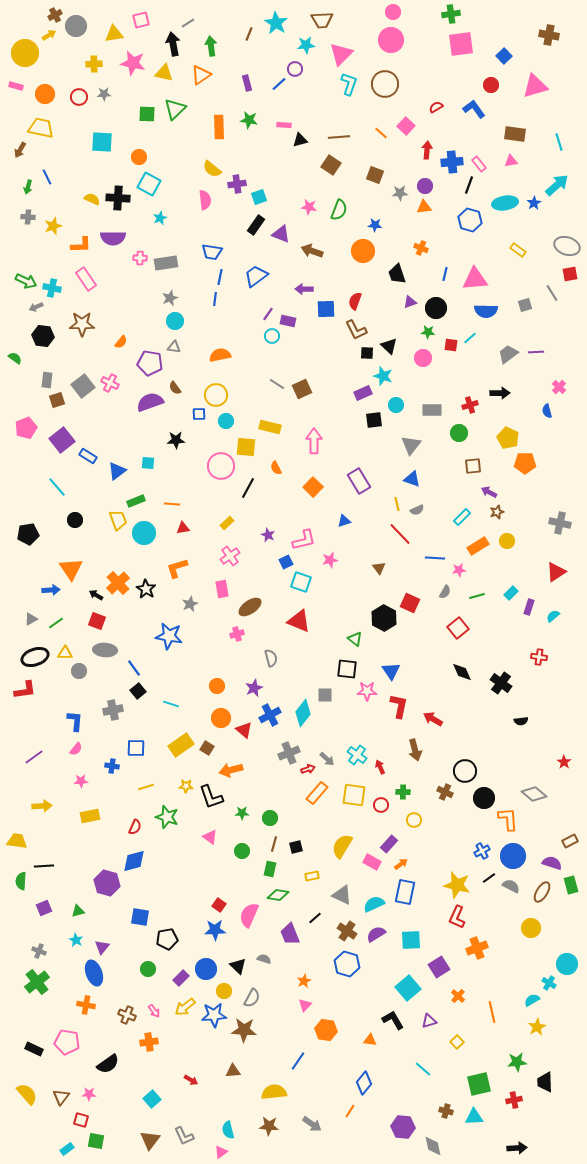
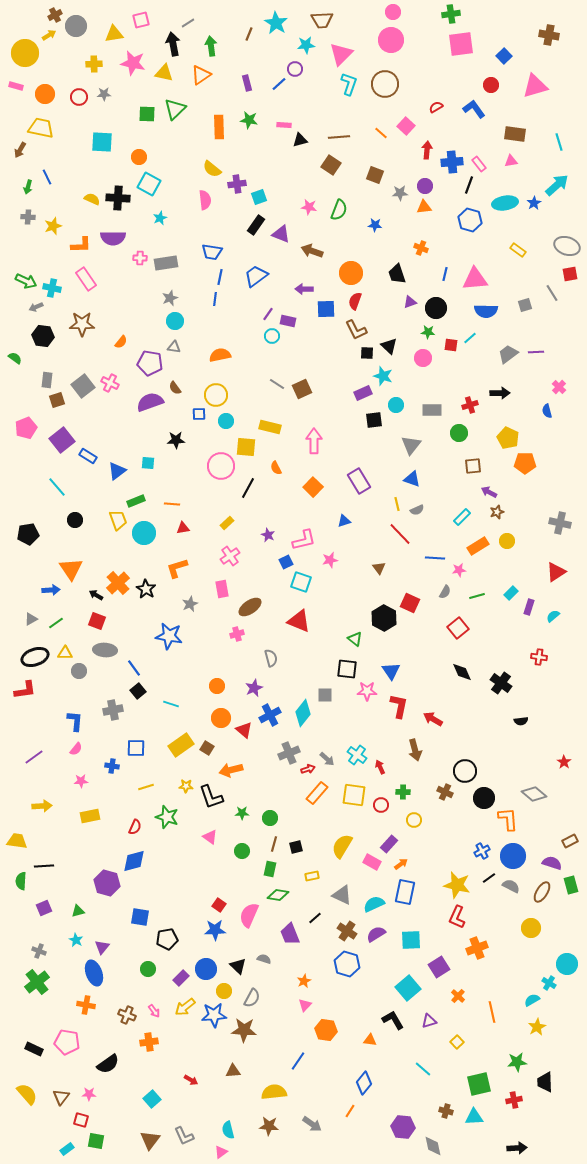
orange circle at (363, 251): moved 12 px left, 22 px down
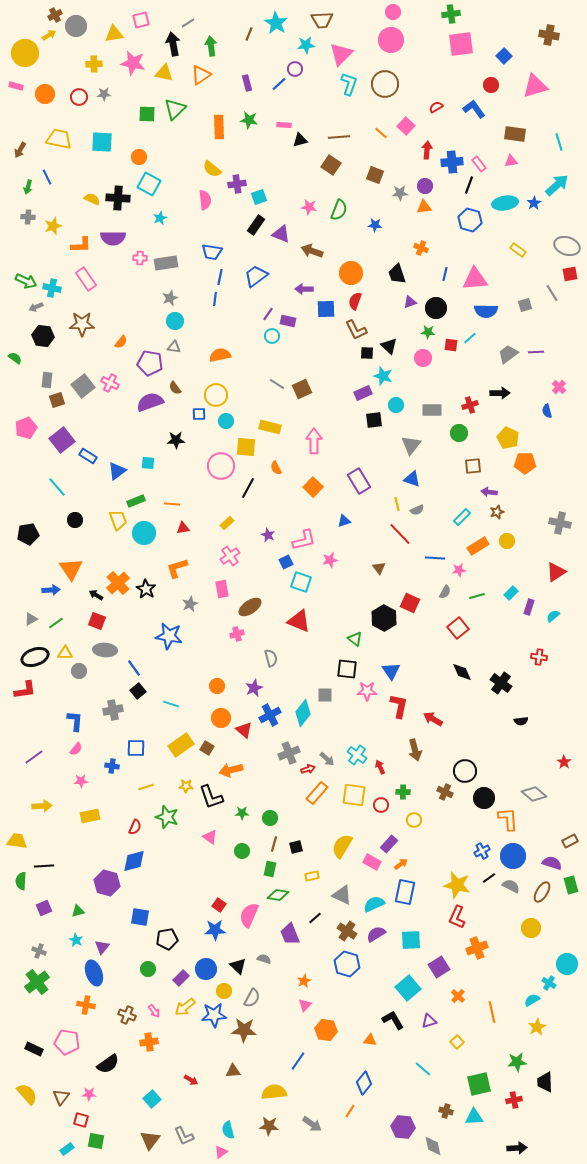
yellow trapezoid at (41, 128): moved 18 px right, 11 px down
purple arrow at (489, 492): rotated 21 degrees counterclockwise
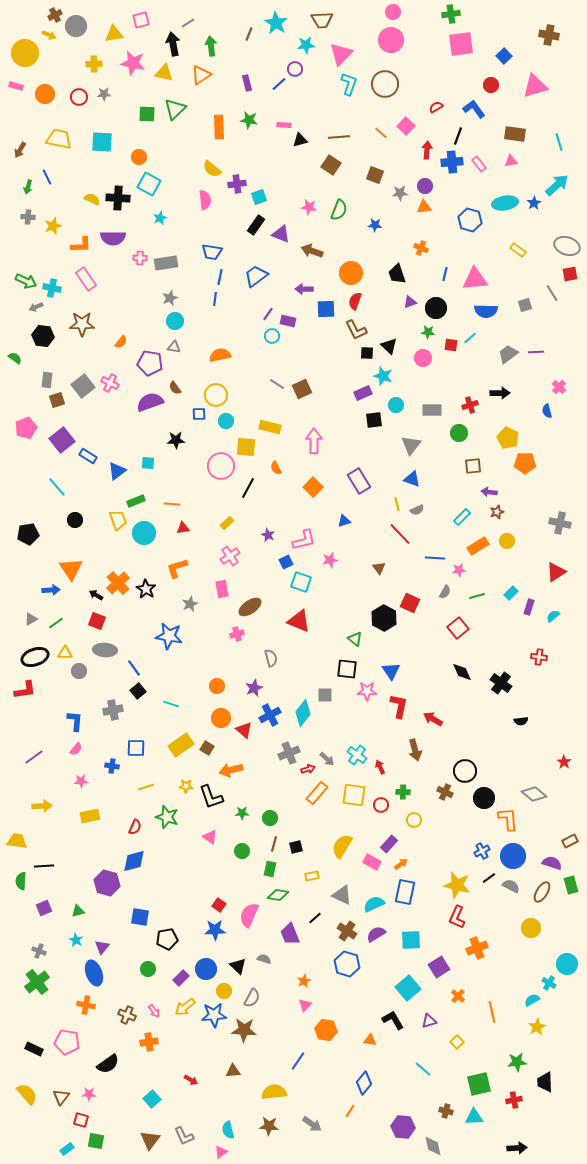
yellow arrow at (49, 35): rotated 56 degrees clockwise
black line at (469, 185): moved 11 px left, 49 px up
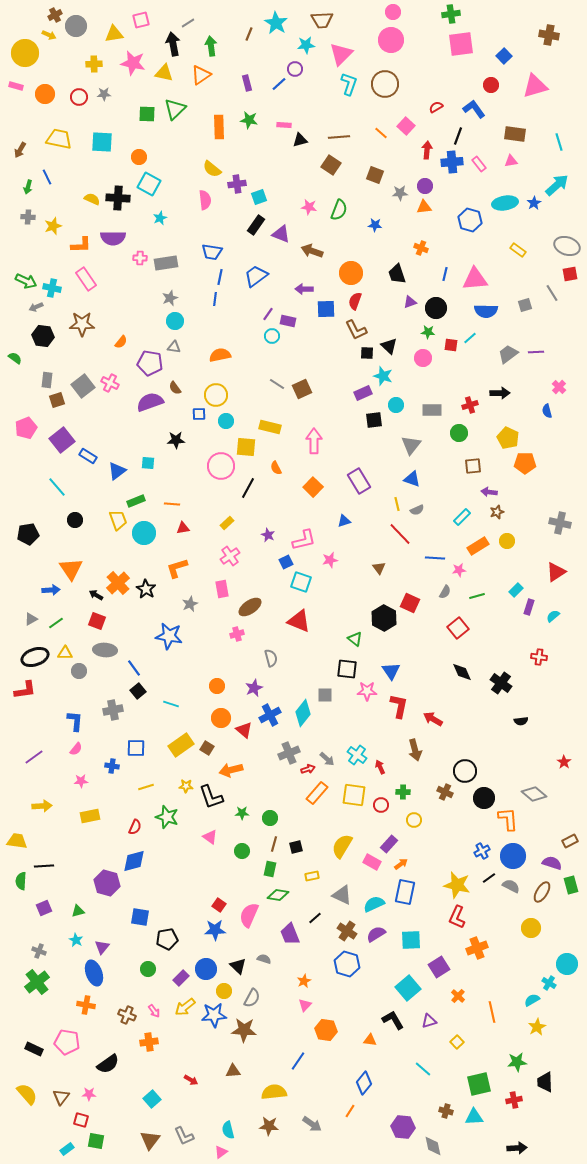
cyan rectangle at (511, 593): moved 5 px right, 3 px up
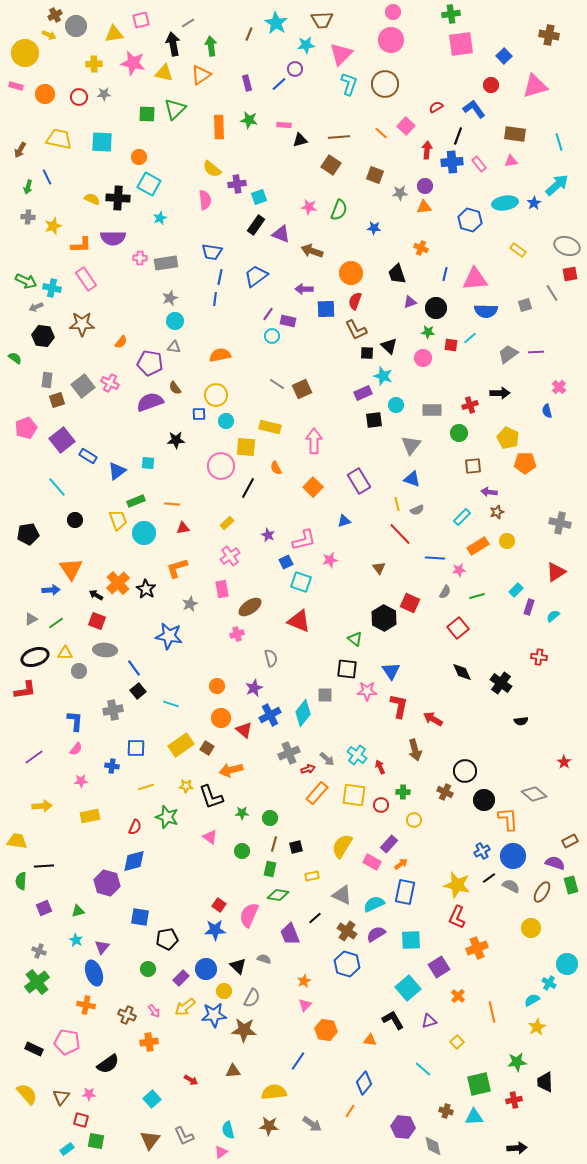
blue star at (375, 225): moved 1 px left, 3 px down
black circle at (484, 798): moved 2 px down
purple semicircle at (552, 863): moved 3 px right
